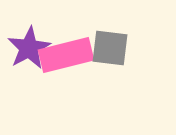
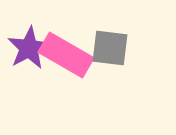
pink rectangle: rotated 44 degrees clockwise
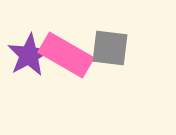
purple star: moved 7 px down
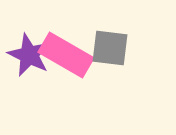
purple star: rotated 18 degrees counterclockwise
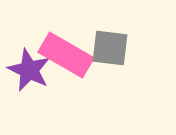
purple star: moved 15 px down
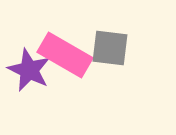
pink rectangle: moved 1 px left
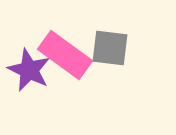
pink rectangle: rotated 6 degrees clockwise
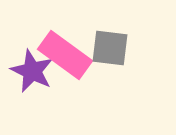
purple star: moved 3 px right, 1 px down
